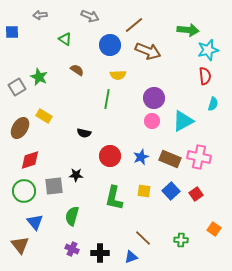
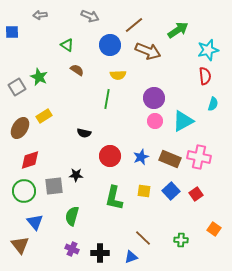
green arrow at (188, 30): moved 10 px left; rotated 40 degrees counterclockwise
green triangle at (65, 39): moved 2 px right, 6 px down
yellow rectangle at (44, 116): rotated 63 degrees counterclockwise
pink circle at (152, 121): moved 3 px right
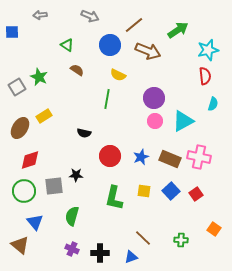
yellow semicircle at (118, 75): rotated 28 degrees clockwise
brown triangle at (20, 245): rotated 12 degrees counterclockwise
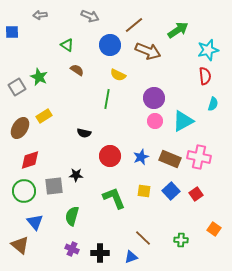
green L-shape at (114, 198): rotated 145 degrees clockwise
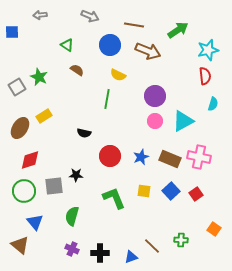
brown line at (134, 25): rotated 48 degrees clockwise
purple circle at (154, 98): moved 1 px right, 2 px up
brown line at (143, 238): moved 9 px right, 8 px down
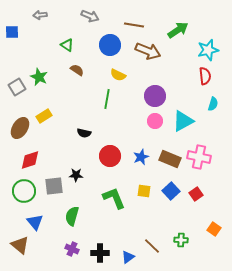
blue triangle at (131, 257): moved 3 px left; rotated 16 degrees counterclockwise
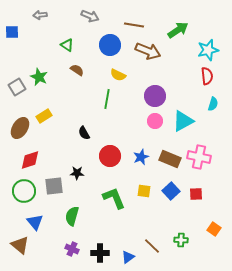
red semicircle at (205, 76): moved 2 px right
black semicircle at (84, 133): rotated 48 degrees clockwise
black star at (76, 175): moved 1 px right, 2 px up
red square at (196, 194): rotated 32 degrees clockwise
